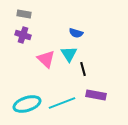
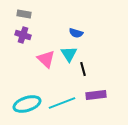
purple rectangle: rotated 18 degrees counterclockwise
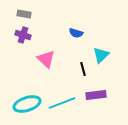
cyan triangle: moved 32 px right, 1 px down; rotated 18 degrees clockwise
